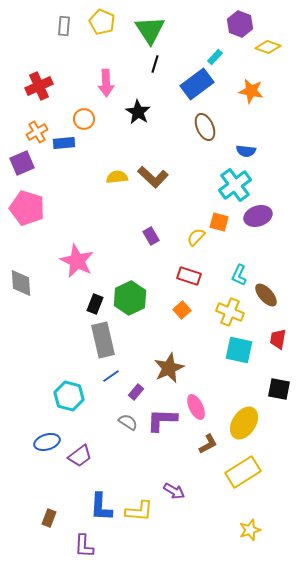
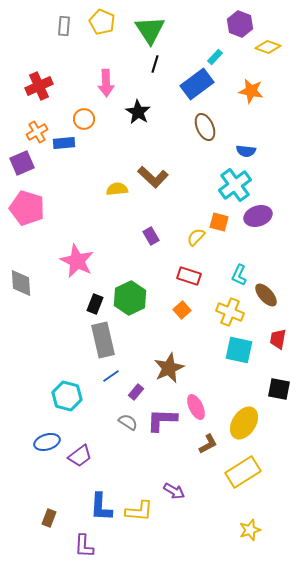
yellow semicircle at (117, 177): moved 12 px down
cyan hexagon at (69, 396): moved 2 px left
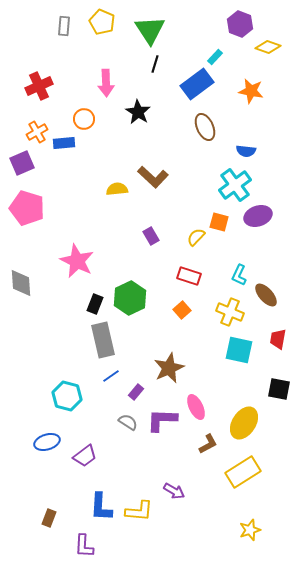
purple trapezoid at (80, 456): moved 5 px right
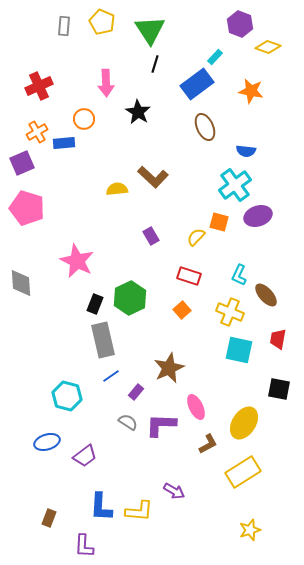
purple L-shape at (162, 420): moved 1 px left, 5 px down
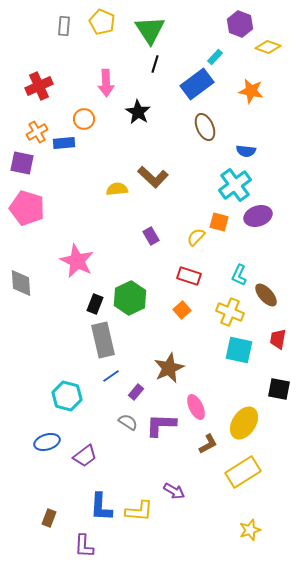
purple square at (22, 163): rotated 35 degrees clockwise
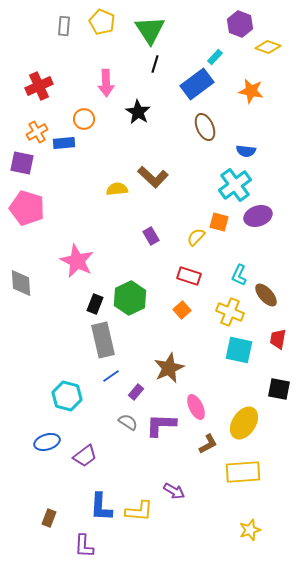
yellow rectangle at (243, 472): rotated 28 degrees clockwise
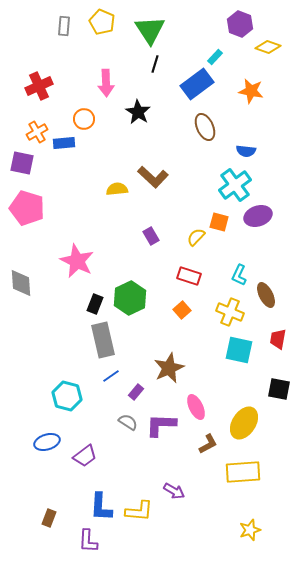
brown ellipse at (266, 295): rotated 15 degrees clockwise
purple L-shape at (84, 546): moved 4 px right, 5 px up
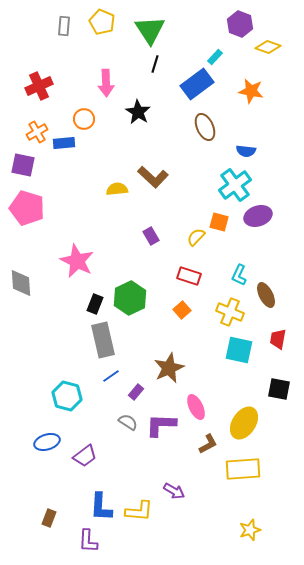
purple square at (22, 163): moved 1 px right, 2 px down
yellow rectangle at (243, 472): moved 3 px up
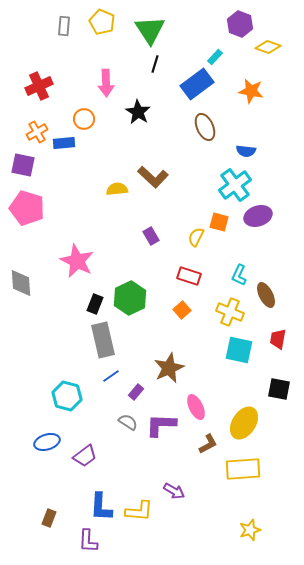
yellow semicircle at (196, 237): rotated 18 degrees counterclockwise
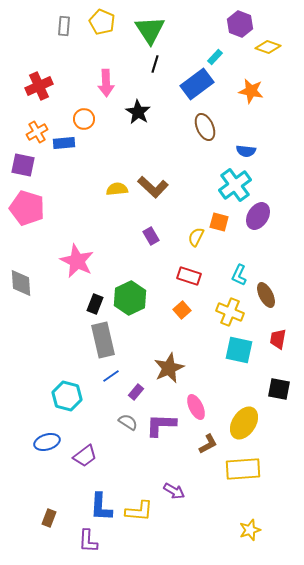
brown L-shape at (153, 177): moved 10 px down
purple ellipse at (258, 216): rotated 40 degrees counterclockwise
